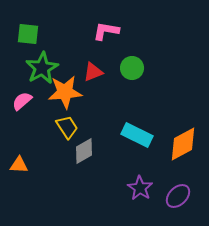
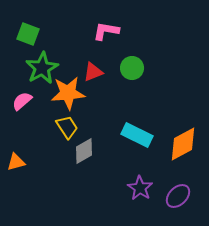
green square: rotated 15 degrees clockwise
orange star: moved 3 px right, 1 px down
orange triangle: moved 3 px left, 3 px up; rotated 18 degrees counterclockwise
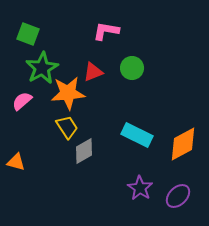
orange triangle: rotated 30 degrees clockwise
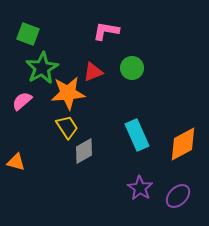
cyan rectangle: rotated 40 degrees clockwise
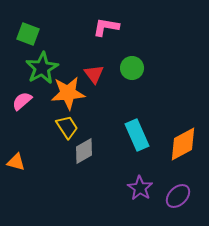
pink L-shape: moved 4 px up
red triangle: moved 1 px right, 2 px down; rotated 45 degrees counterclockwise
